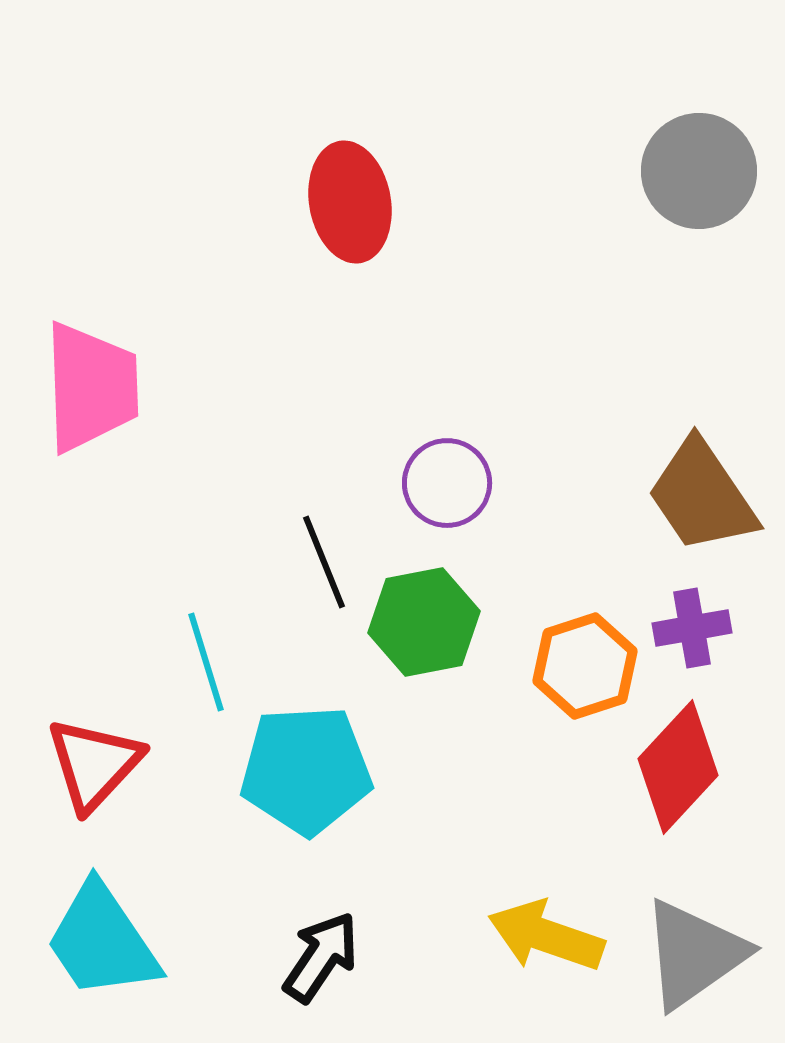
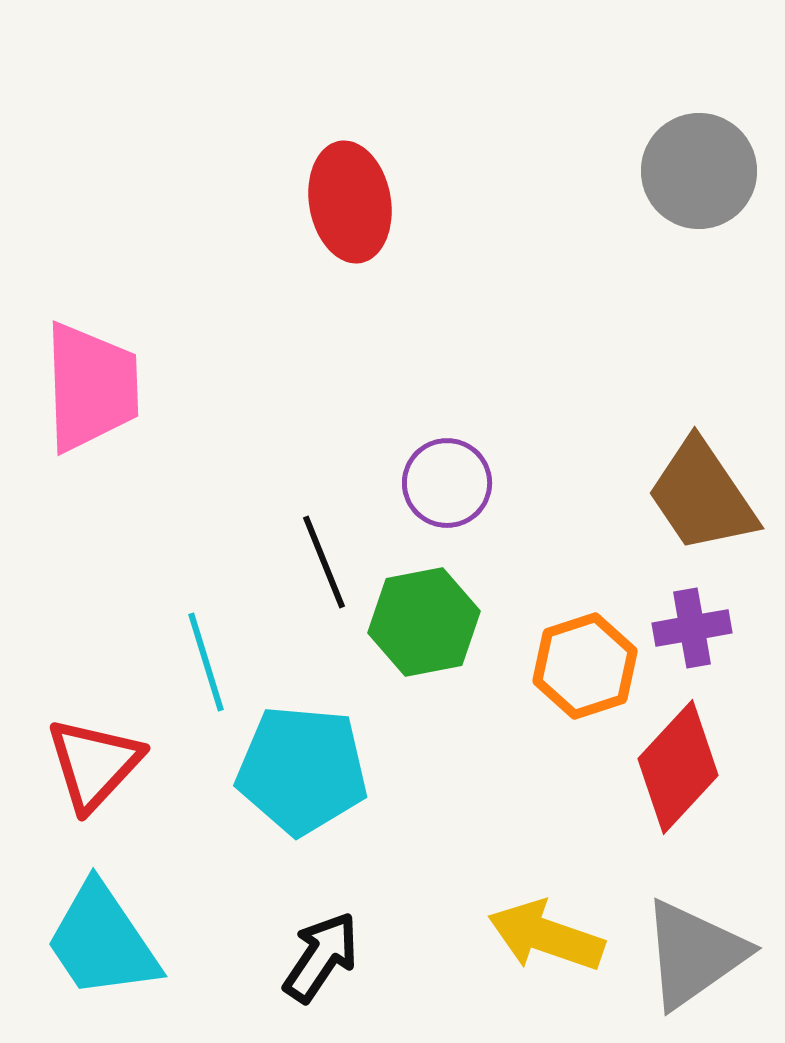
cyan pentagon: moved 4 px left; rotated 8 degrees clockwise
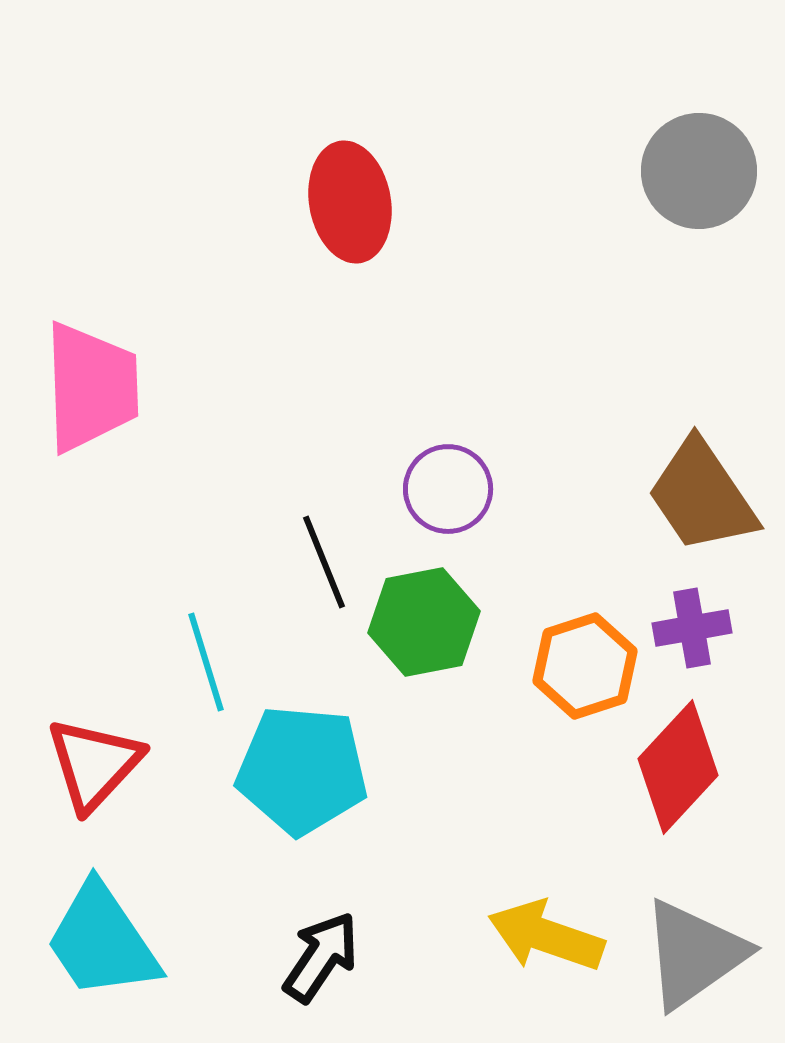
purple circle: moved 1 px right, 6 px down
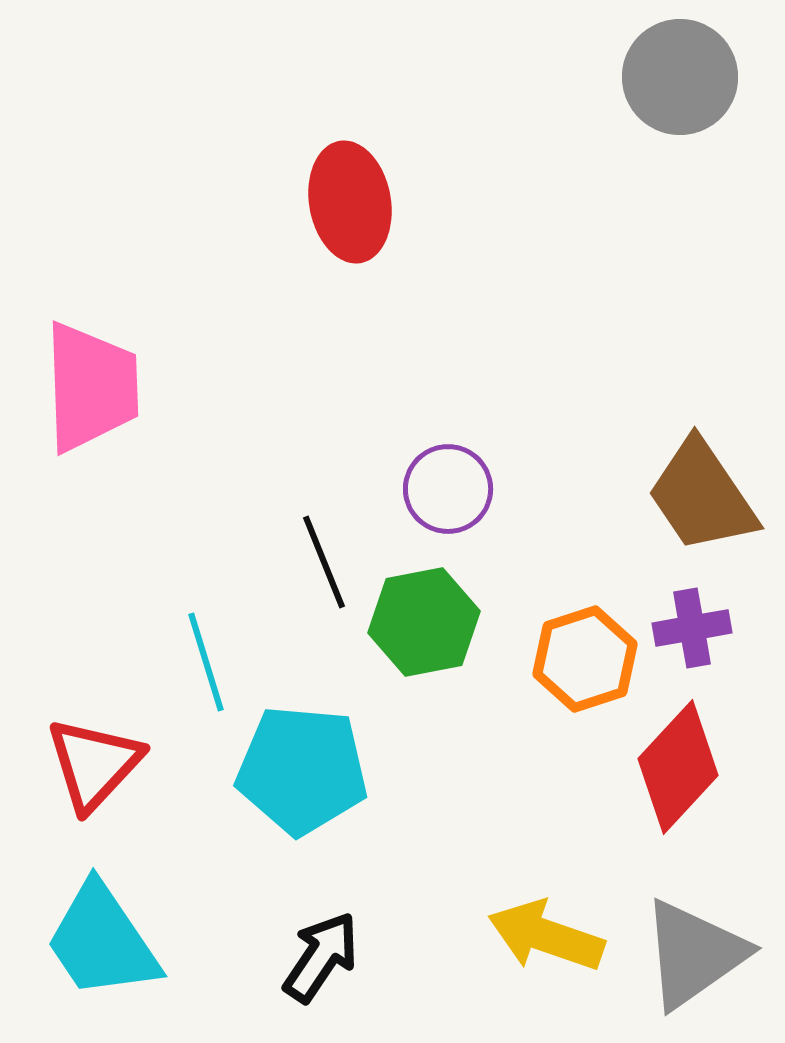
gray circle: moved 19 px left, 94 px up
orange hexagon: moved 7 px up
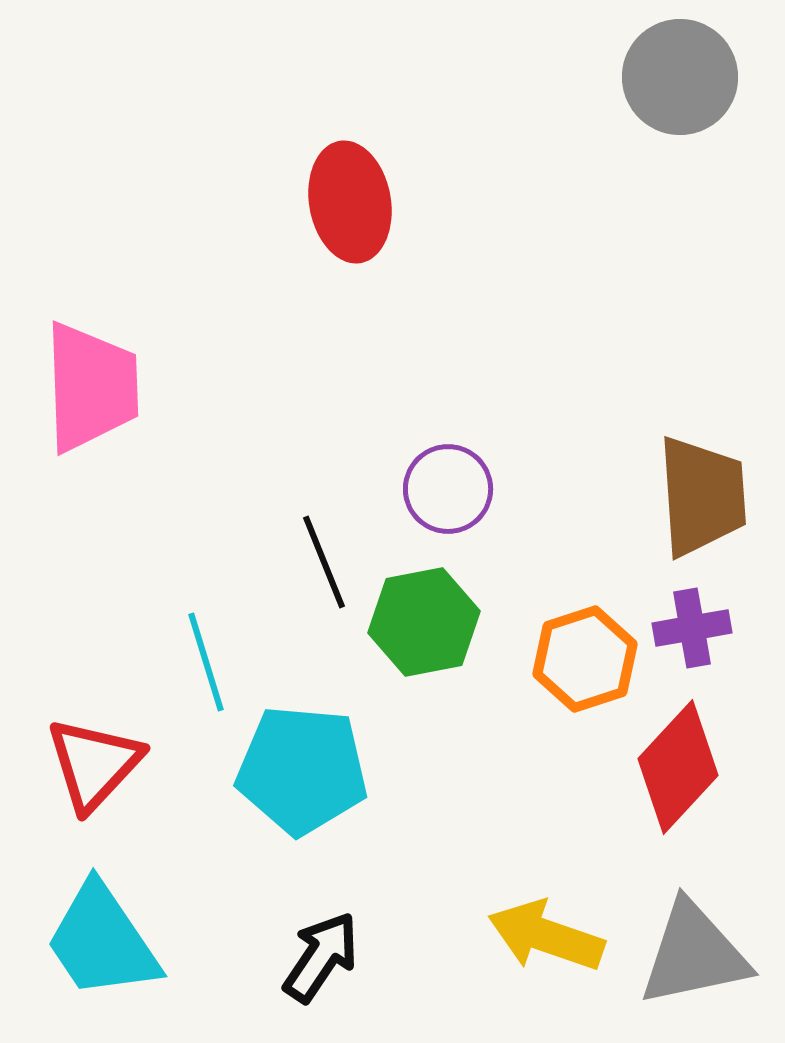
brown trapezoid: rotated 150 degrees counterclockwise
gray triangle: rotated 23 degrees clockwise
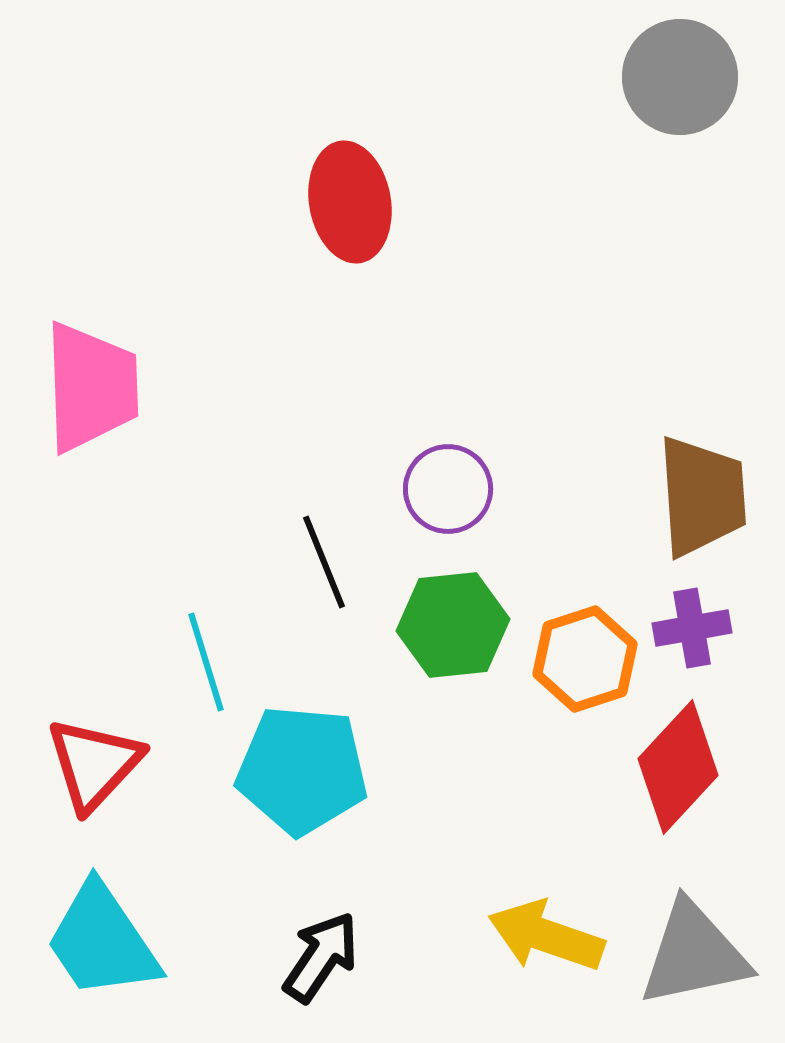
green hexagon: moved 29 px right, 3 px down; rotated 5 degrees clockwise
